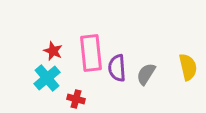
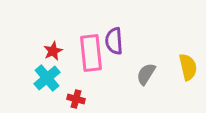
red star: rotated 24 degrees clockwise
purple semicircle: moved 3 px left, 27 px up
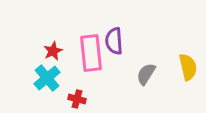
red cross: moved 1 px right
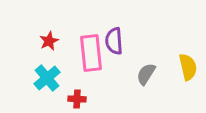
red star: moved 4 px left, 10 px up
red cross: rotated 12 degrees counterclockwise
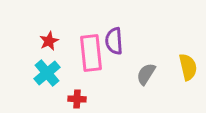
cyan cross: moved 5 px up
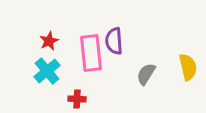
cyan cross: moved 2 px up
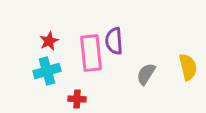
cyan cross: rotated 24 degrees clockwise
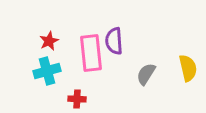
yellow semicircle: moved 1 px down
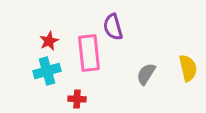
purple semicircle: moved 1 px left, 14 px up; rotated 12 degrees counterclockwise
pink rectangle: moved 2 px left
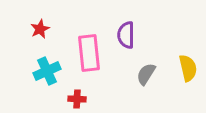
purple semicircle: moved 13 px right, 8 px down; rotated 16 degrees clockwise
red star: moved 9 px left, 12 px up
cyan cross: rotated 8 degrees counterclockwise
